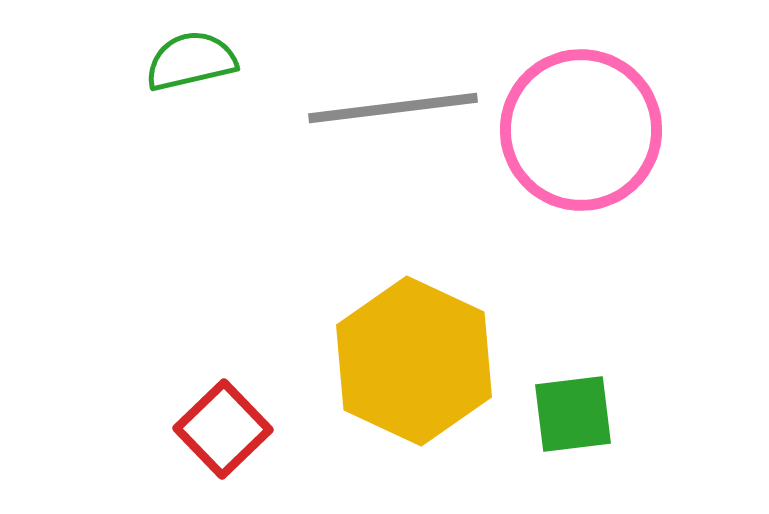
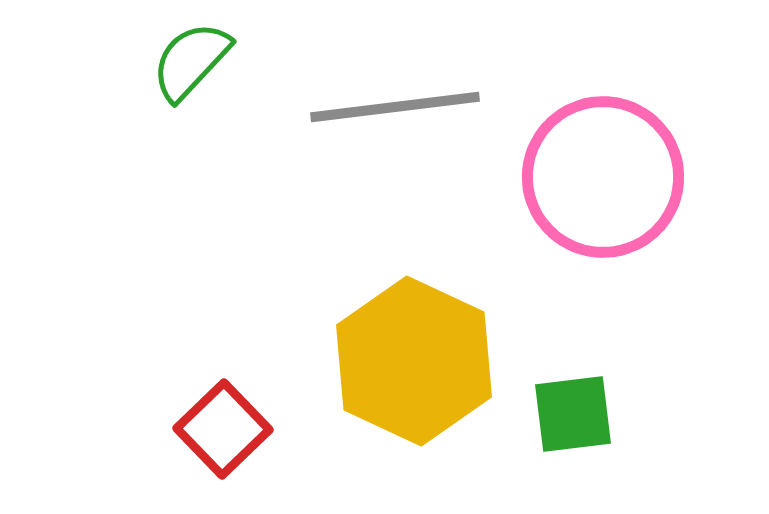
green semicircle: rotated 34 degrees counterclockwise
gray line: moved 2 px right, 1 px up
pink circle: moved 22 px right, 47 px down
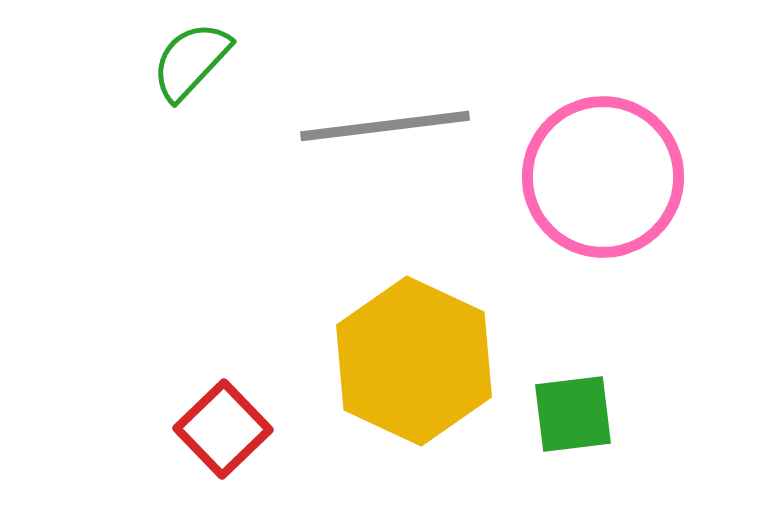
gray line: moved 10 px left, 19 px down
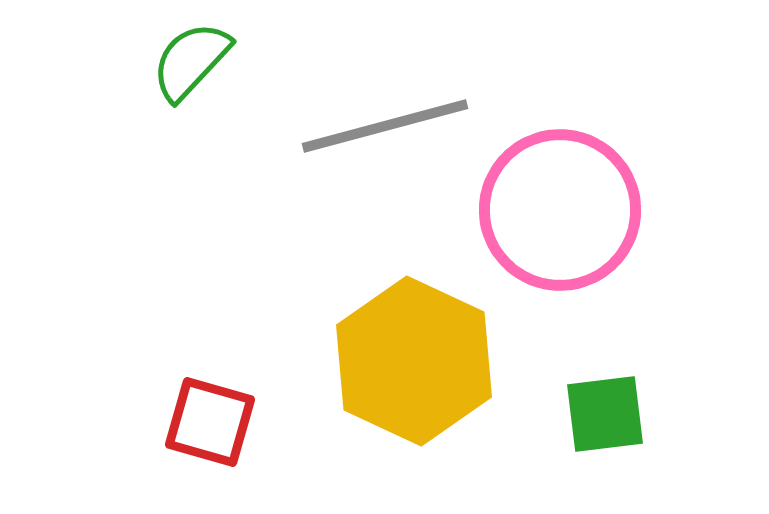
gray line: rotated 8 degrees counterclockwise
pink circle: moved 43 px left, 33 px down
green square: moved 32 px right
red square: moved 13 px left, 7 px up; rotated 30 degrees counterclockwise
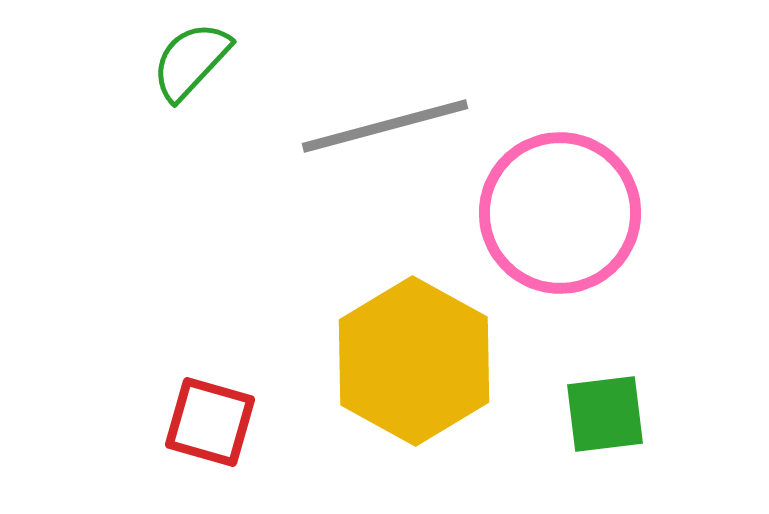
pink circle: moved 3 px down
yellow hexagon: rotated 4 degrees clockwise
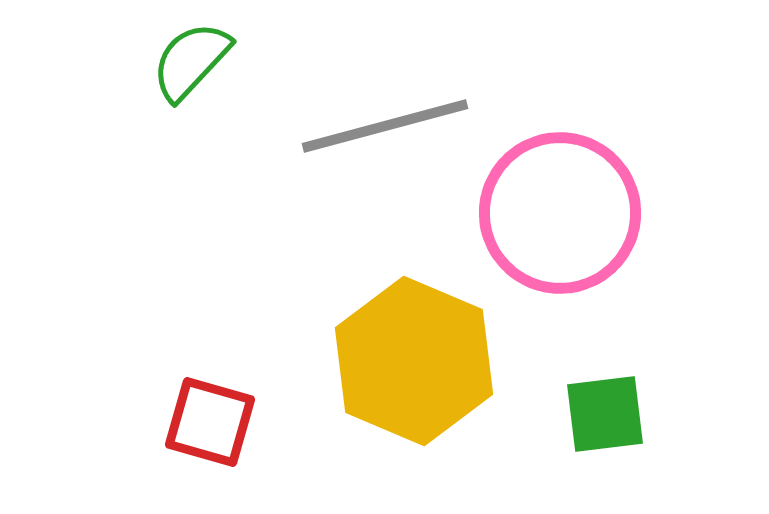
yellow hexagon: rotated 6 degrees counterclockwise
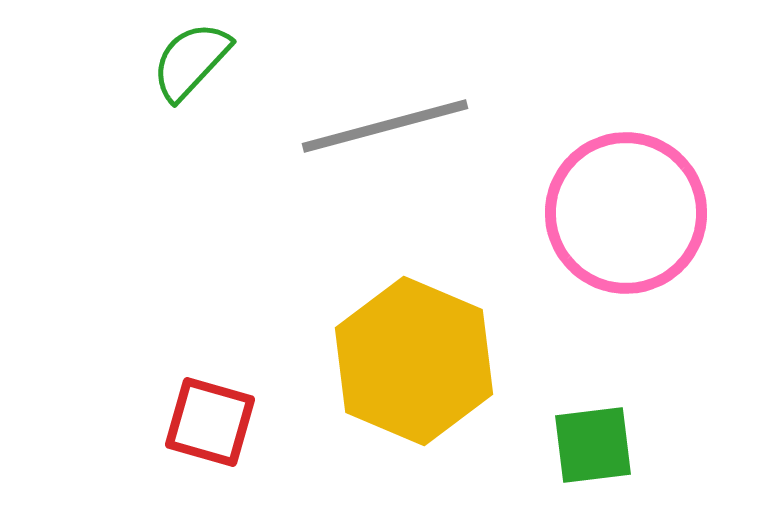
pink circle: moved 66 px right
green square: moved 12 px left, 31 px down
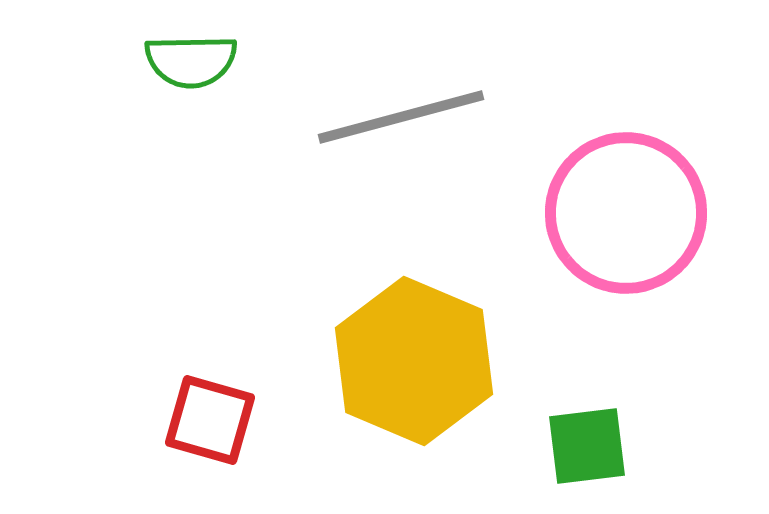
green semicircle: rotated 134 degrees counterclockwise
gray line: moved 16 px right, 9 px up
red square: moved 2 px up
green square: moved 6 px left, 1 px down
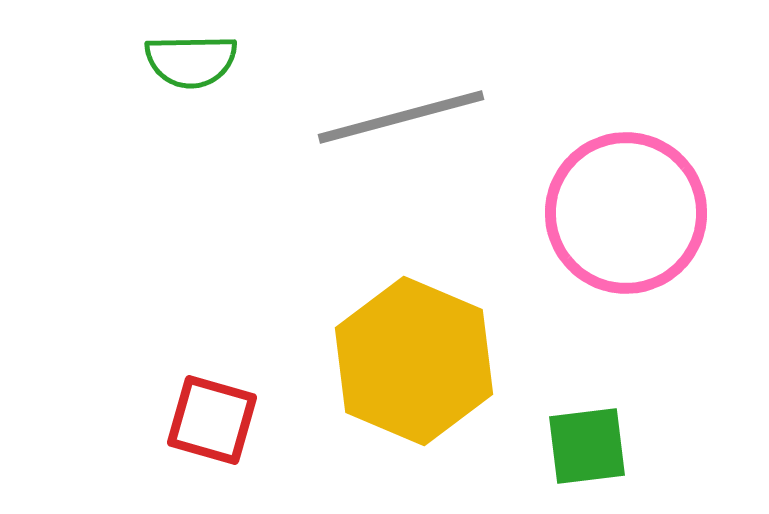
red square: moved 2 px right
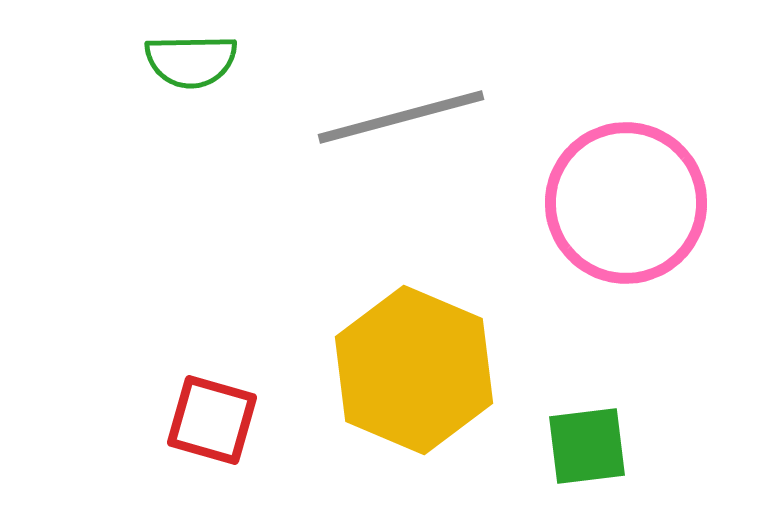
pink circle: moved 10 px up
yellow hexagon: moved 9 px down
